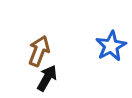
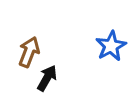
brown arrow: moved 10 px left, 1 px down
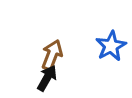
brown arrow: moved 23 px right, 3 px down
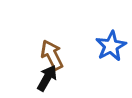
brown arrow: rotated 48 degrees counterclockwise
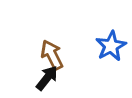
black arrow: rotated 8 degrees clockwise
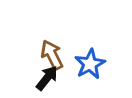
blue star: moved 21 px left, 18 px down
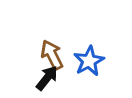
blue star: moved 1 px left, 3 px up
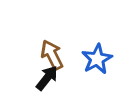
blue star: moved 8 px right, 2 px up
